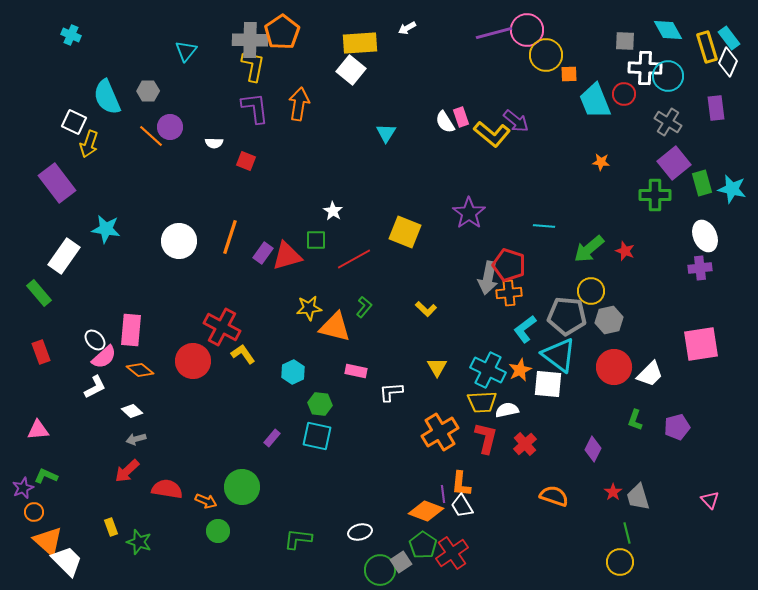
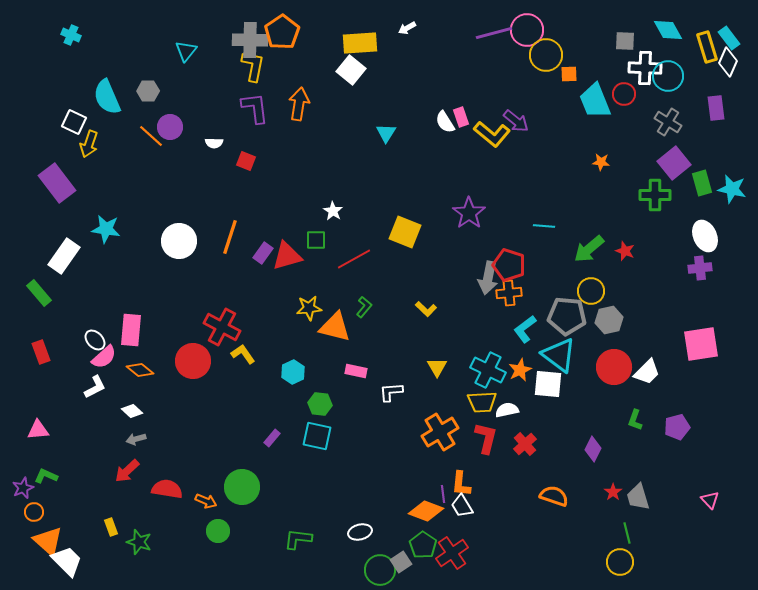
white trapezoid at (650, 374): moved 3 px left, 2 px up
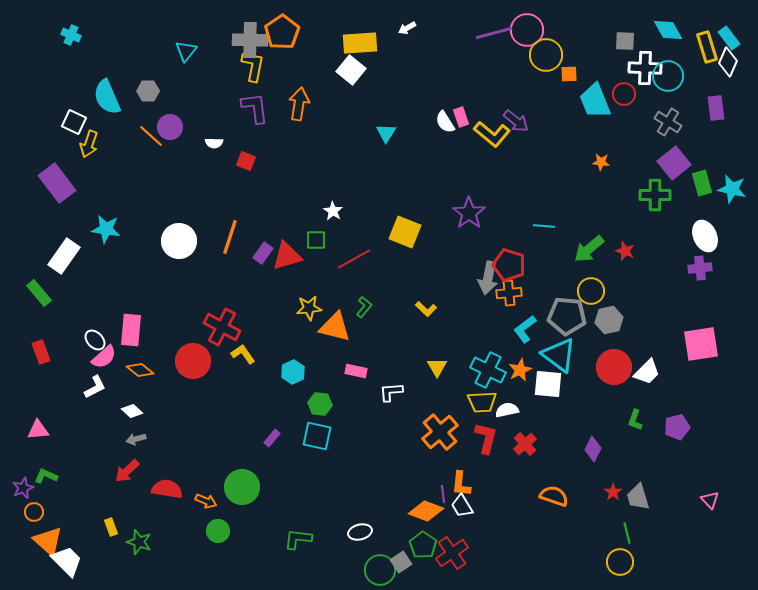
orange cross at (440, 432): rotated 9 degrees counterclockwise
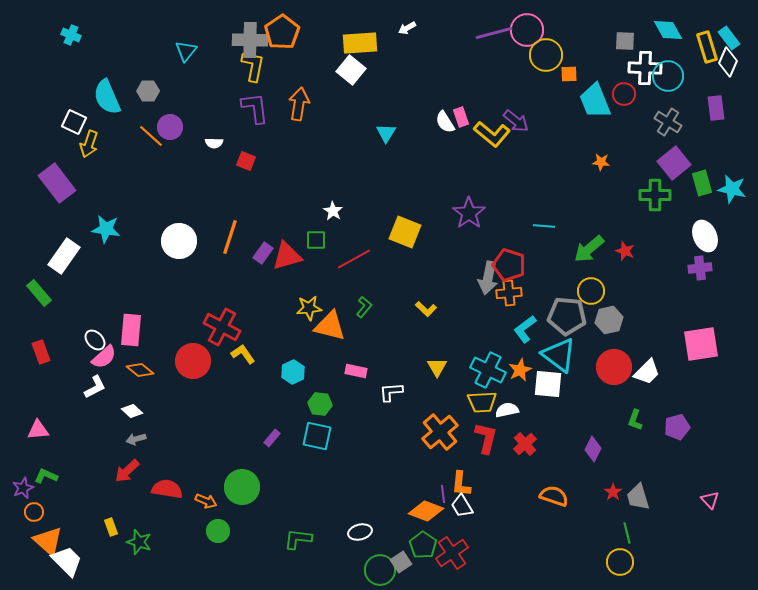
orange triangle at (335, 327): moved 5 px left, 1 px up
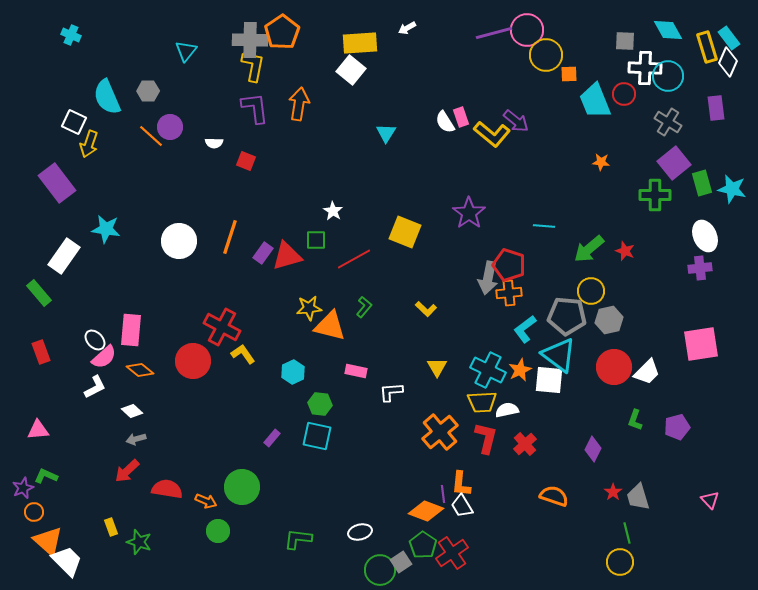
white square at (548, 384): moved 1 px right, 4 px up
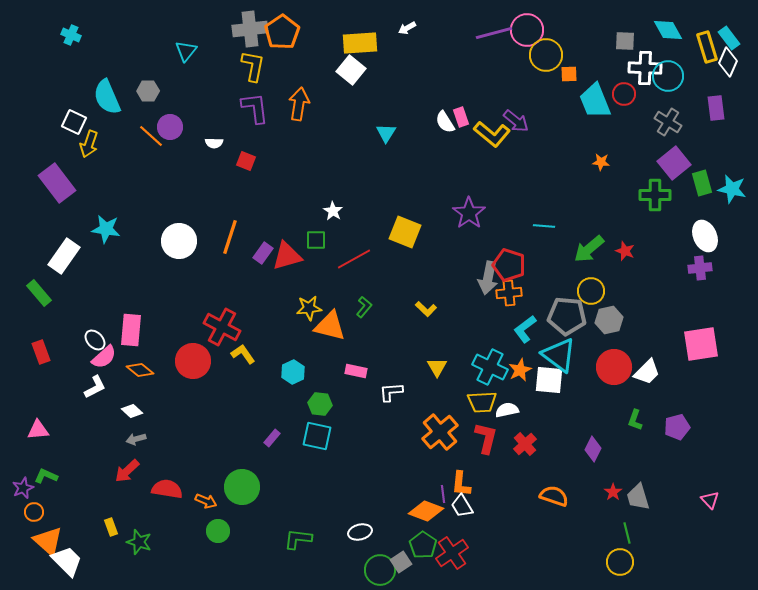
gray cross at (250, 40): moved 11 px up; rotated 8 degrees counterclockwise
cyan cross at (488, 370): moved 2 px right, 3 px up
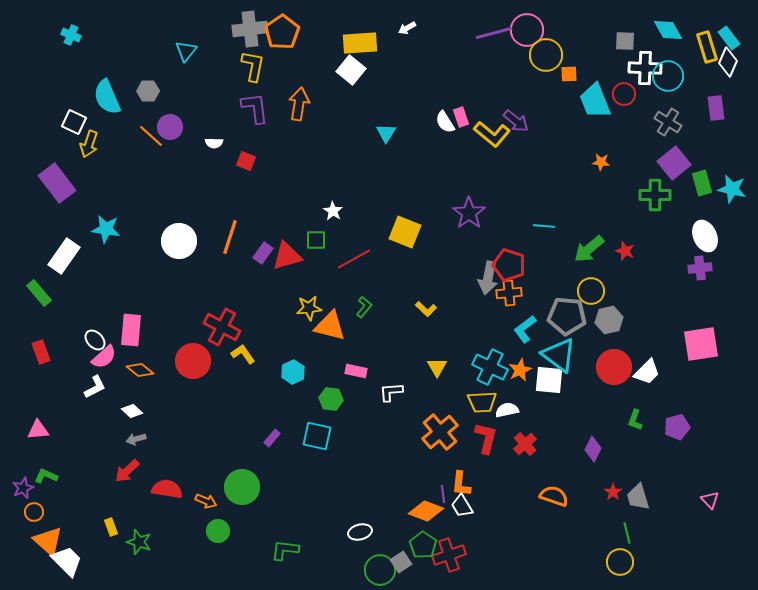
green hexagon at (320, 404): moved 11 px right, 5 px up
green L-shape at (298, 539): moved 13 px left, 11 px down
red cross at (452, 553): moved 3 px left, 2 px down; rotated 16 degrees clockwise
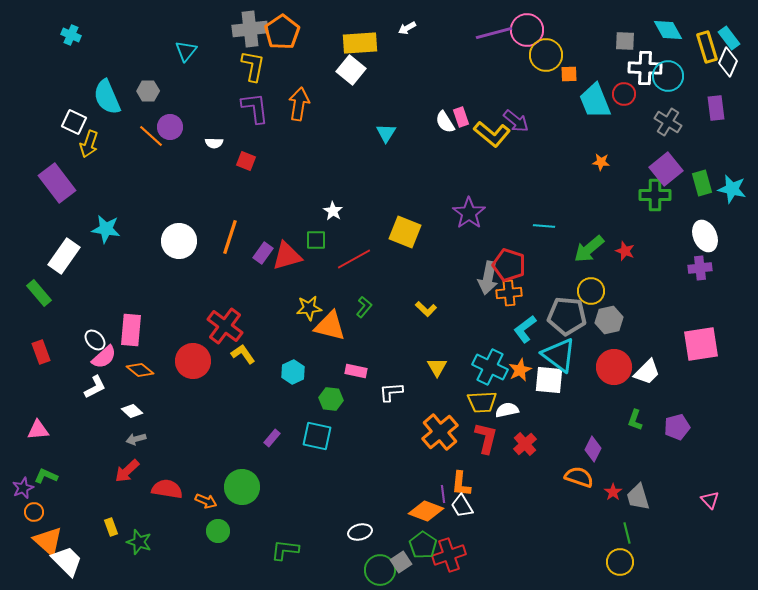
purple square at (674, 163): moved 8 px left, 6 px down
red cross at (222, 327): moved 3 px right, 1 px up; rotated 9 degrees clockwise
orange semicircle at (554, 496): moved 25 px right, 19 px up
